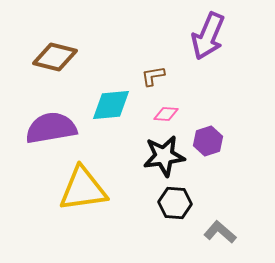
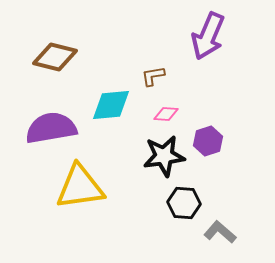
yellow triangle: moved 3 px left, 2 px up
black hexagon: moved 9 px right
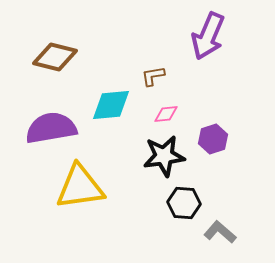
pink diamond: rotated 10 degrees counterclockwise
purple hexagon: moved 5 px right, 2 px up
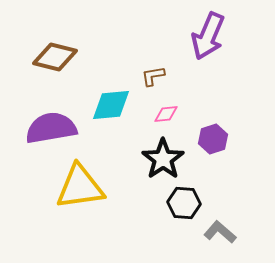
black star: moved 1 px left, 3 px down; rotated 27 degrees counterclockwise
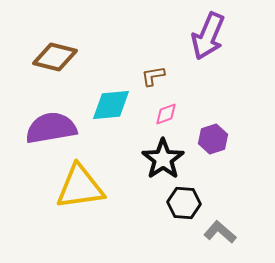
pink diamond: rotated 15 degrees counterclockwise
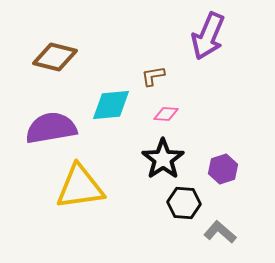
pink diamond: rotated 25 degrees clockwise
purple hexagon: moved 10 px right, 30 px down
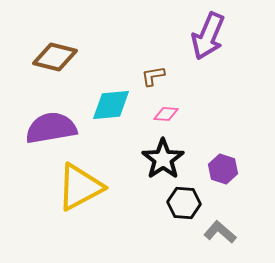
purple hexagon: rotated 24 degrees counterclockwise
yellow triangle: rotated 20 degrees counterclockwise
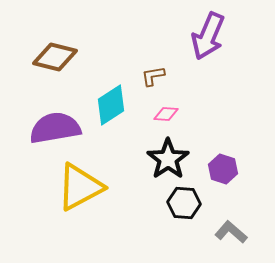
cyan diamond: rotated 27 degrees counterclockwise
purple semicircle: moved 4 px right
black star: moved 5 px right
gray L-shape: moved 11 px right
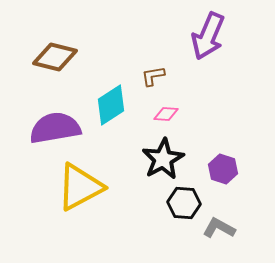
black star: moved 5 px left; rotated 6 degrees clockwise
gray L-shape: moved 12 px left, 4 px up; rotated 12 degrees counterclockwise
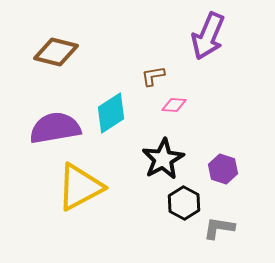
brown diamond: moved 1 px right, 5 px up
cyan diamond: moved 8 px down
pink diamond: moved 8 px right, 9 px up
black hexagon: rotated 24 degrees clockwise
gray L-shape: rotated 20 degrees counterclockwise
